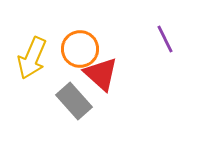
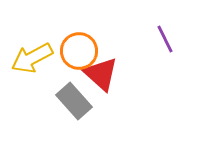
orange circle: moved 1 px left, 2 px down
yellow arrow: rotated 39 degrees clockwise
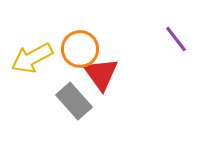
purple line: moved 11 px right; rotated 12 degrees counterclockwise
orange circle: moved 1 px right, 2 px up
red triangle: rotated 12 degrees clockwise
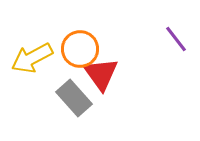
gray rectangle: moved 3 px up
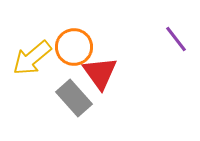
orange circle: moved 6 px left, 2 px up
yellow arrow: rotated 12 degrees counterclockwise
red triangle: moved 1 px left, 1 px up
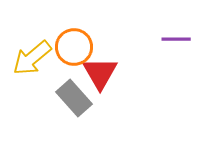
purple line: rotated 52 degrees counterclockwise
red triangle: rotated 6 degrees clockwise
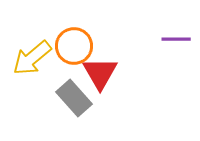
orange circle: moved 1 px up
